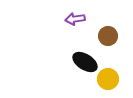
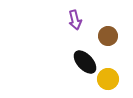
purple arrow: moved 1 px down; rotated 96 degrees counterclockwise
black ellipse: rotated 15 degrees clockwise
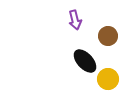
black ellipse: moved 1 px up
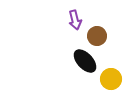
brown circle: moved 11 px left
yellow circle: moved 3 px right
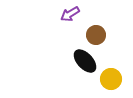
purple arrow: moved 5 px left, 6 px up; rotated 72 degrees clockwise
brown circle: moved 1 px left, 1 px up
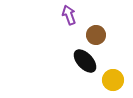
purple arrow: moved 1 px left, 1 px down; rotated 102 degrees clockwise
yellow circle: moved 2 px right, 1 px down
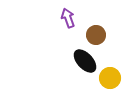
purple arrow: moved 1 px left, 3 px down
yellow circle: moved 3 px left, 2 px up
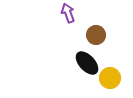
purple arrow: moved 5 px up
black ellipse: moved 2 px right, 2 px down
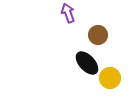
brown circle: moved 2 px right
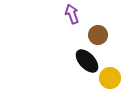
purple arrow: moved 4 px right, 1 px down
black ellipse: moved 2 px up
